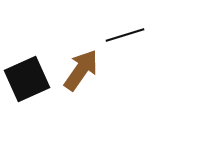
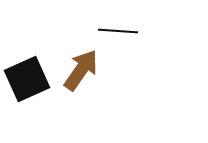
black line: moved 7 px left, 4 px up; rotated 21 degrees clockwise
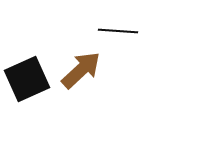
brown arrow: rotated 12 degrees clockwise
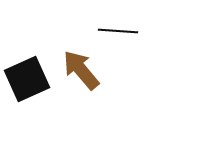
brown arrow: rotated 87 degrees counterclockwise
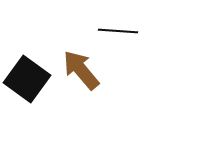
black square: rotated 30 degrees counterclockwise
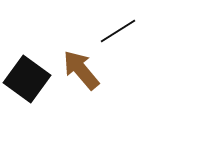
black line: rotated 36 degrees counterclockwise
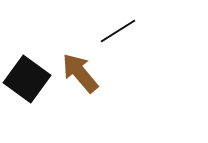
brown arrow: moved 1 px left, 3 px down
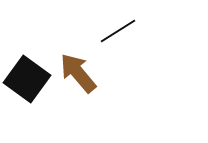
brown arrow: moved 2 px left
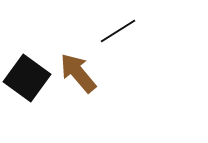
black square: moved 1 px up
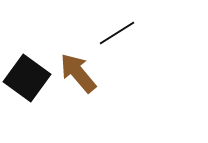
black line: moved 1 px left, 2 px down
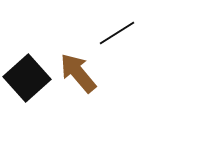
black square: rotated 12 degrees clockwise
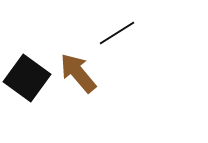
black square: rotated 12 degrees counterclockwise
